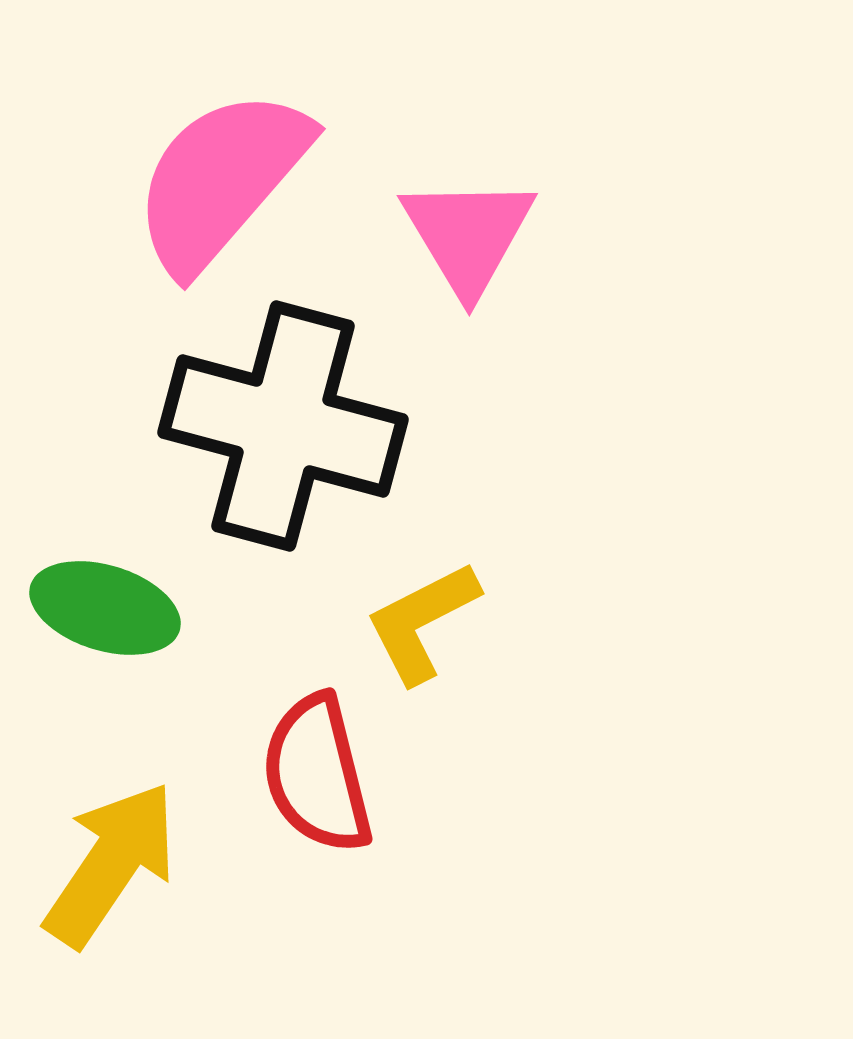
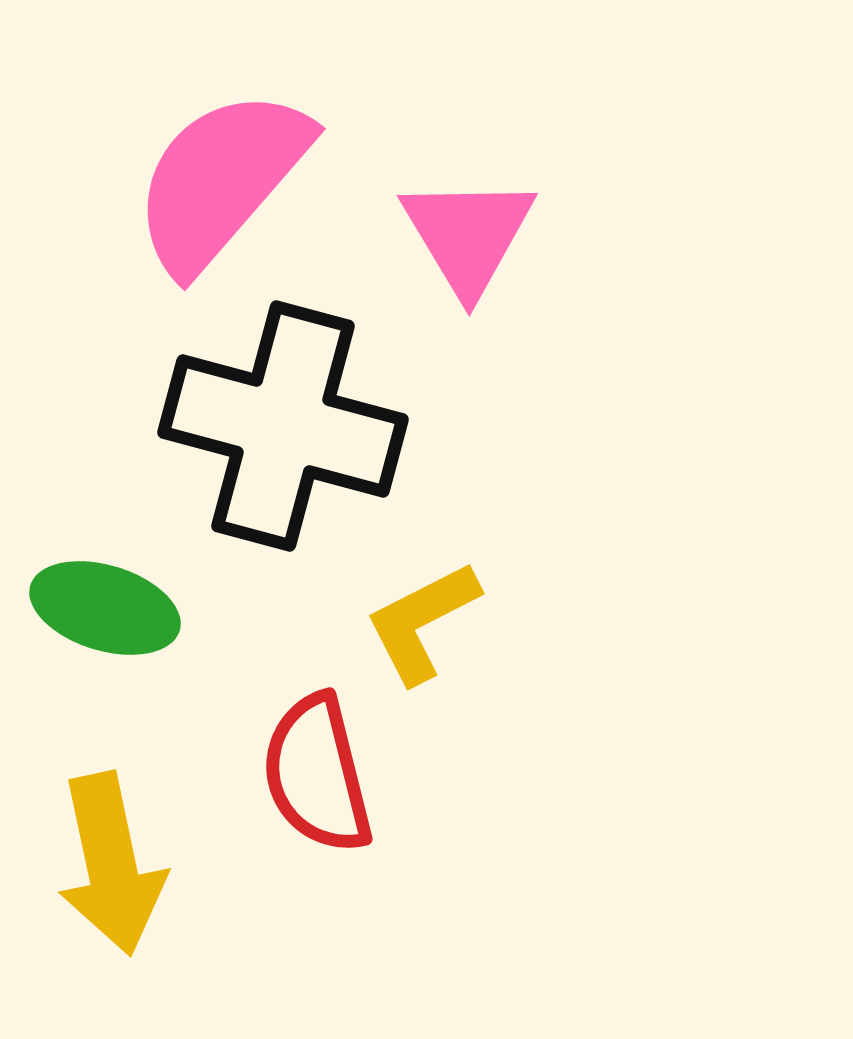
yellow arrow: rotated 134 degrees clockwise
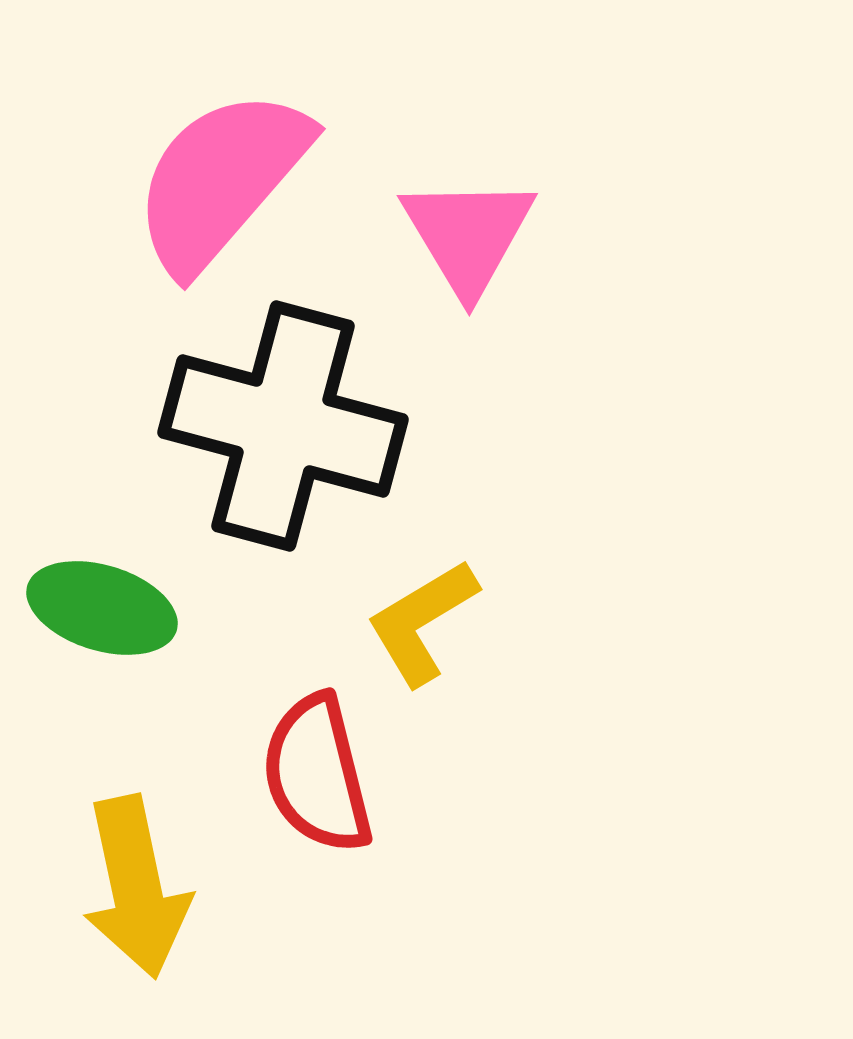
green ellipse: moved 3 px left
yellow L-shape: rotated 4 degrees counterclockwise
yellow arrow: moved 25 px right, 23 px down
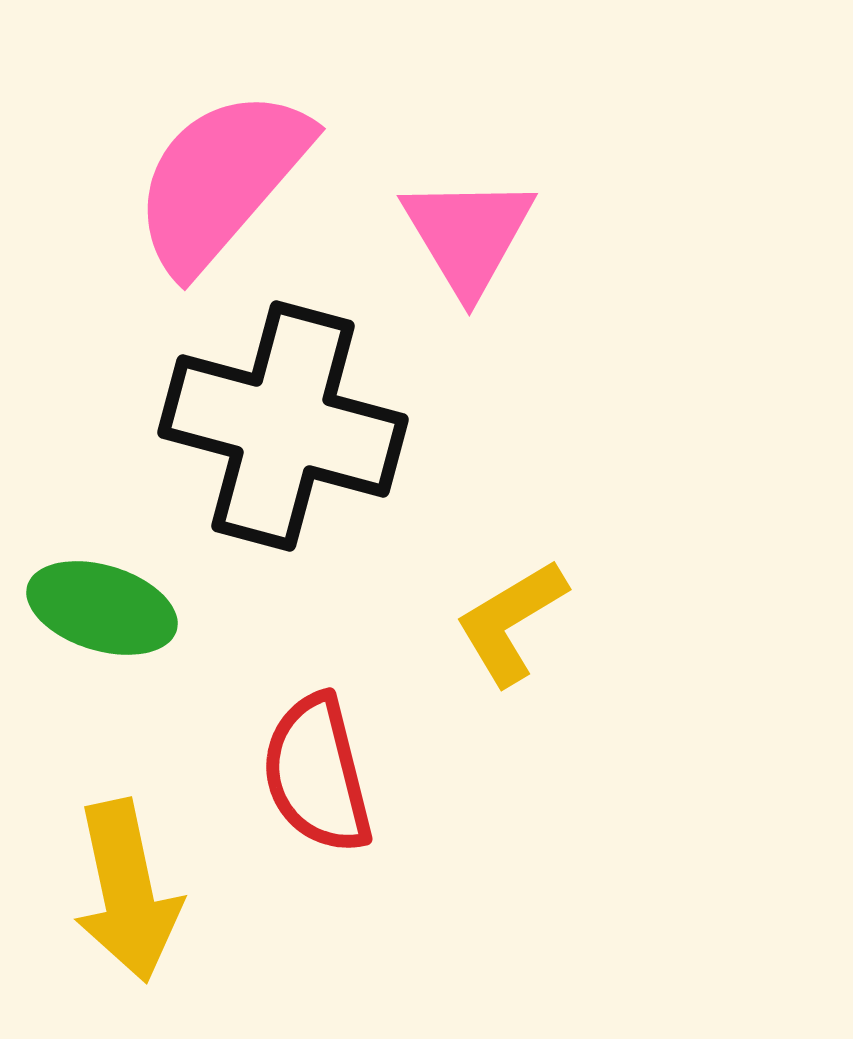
yellow L-shape: moved 89 px right
yellow arrow: moved 9 px left, 4 px down
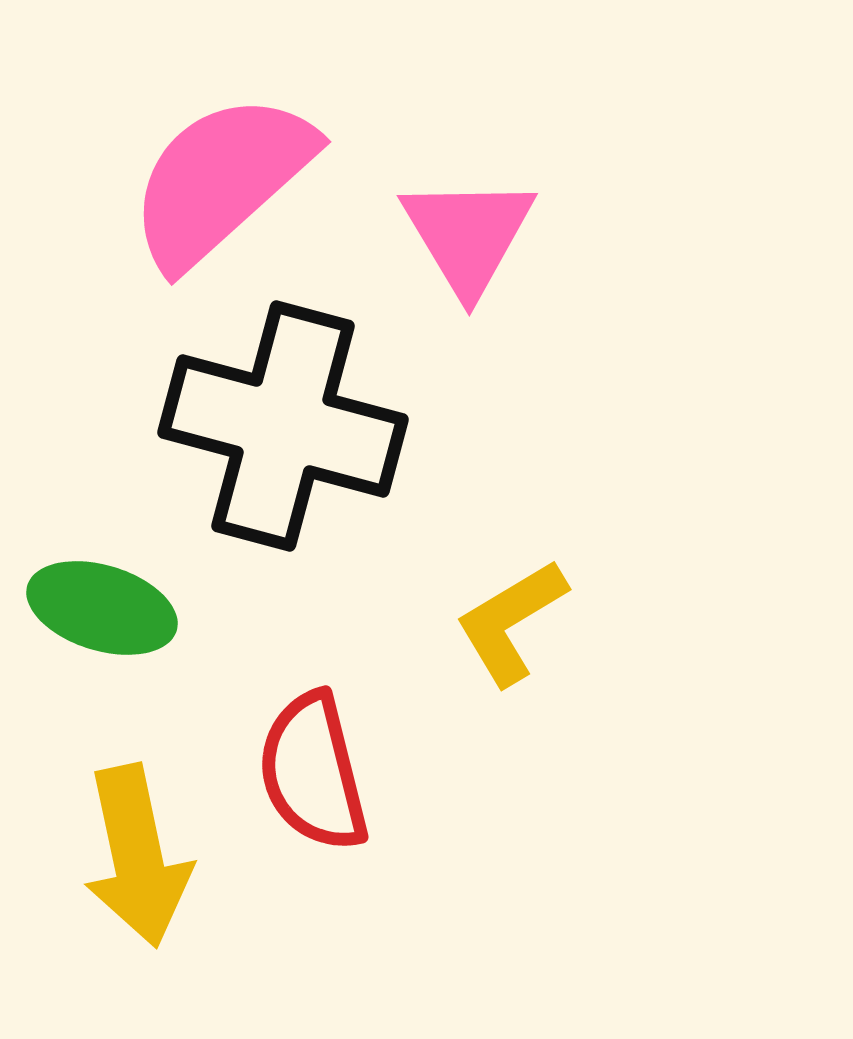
pink semicircle: rotated 7 degrees clockwise
red semicircle: moved 4 px left, 2 px up
yellow arrow: moved 10 px right, 35 px up
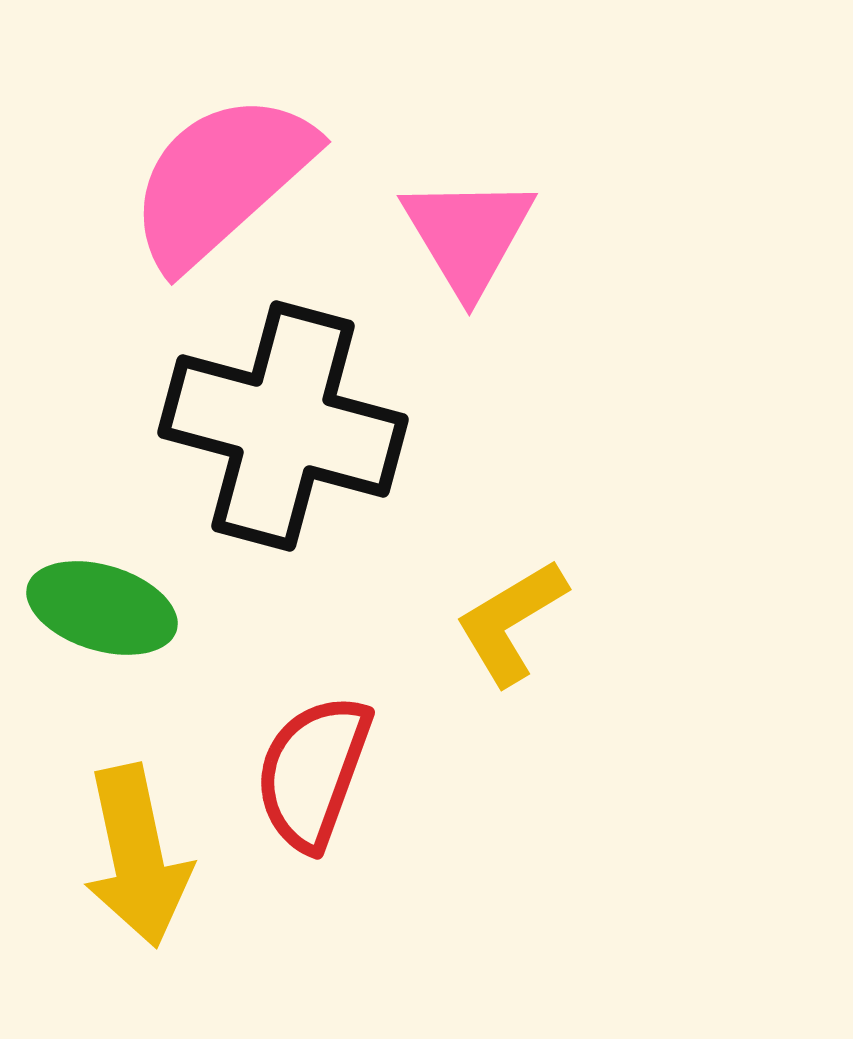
red semicircle: rotated 34 degrees clockwise
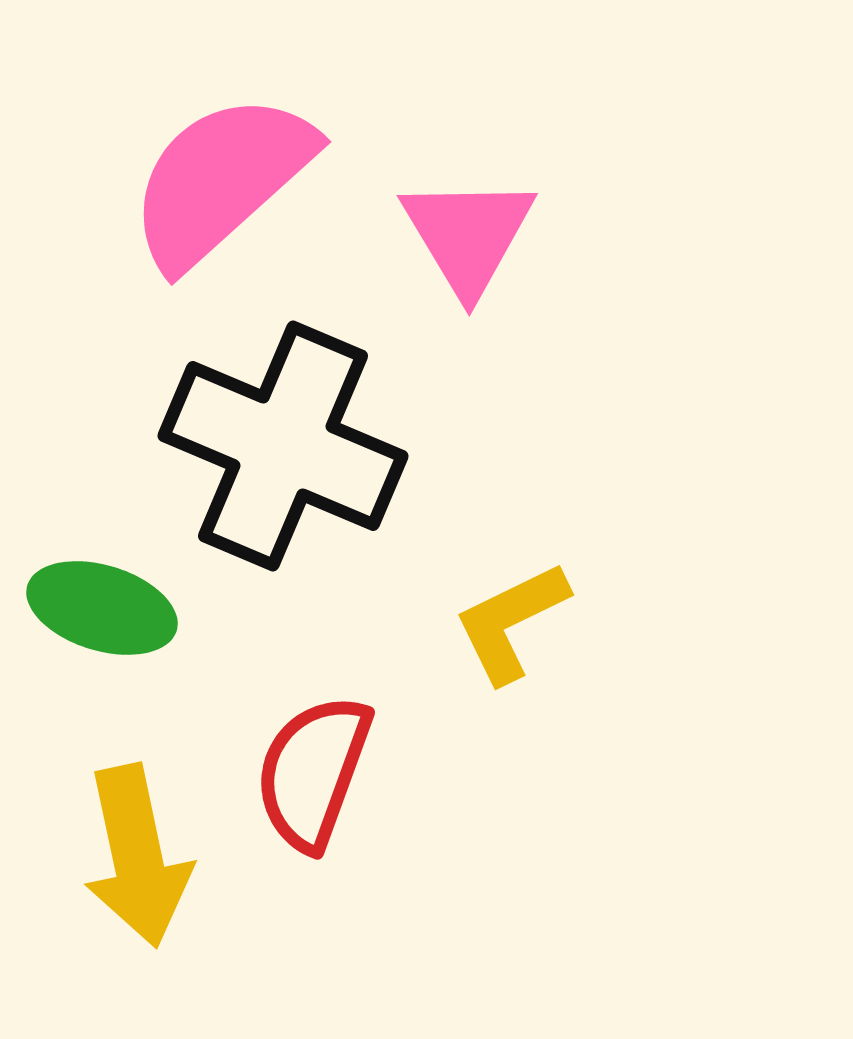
black cross: moved 20 px down; rotated 8 degrees clockwise
yellow L-shape: rotated 5 degrees clockwise
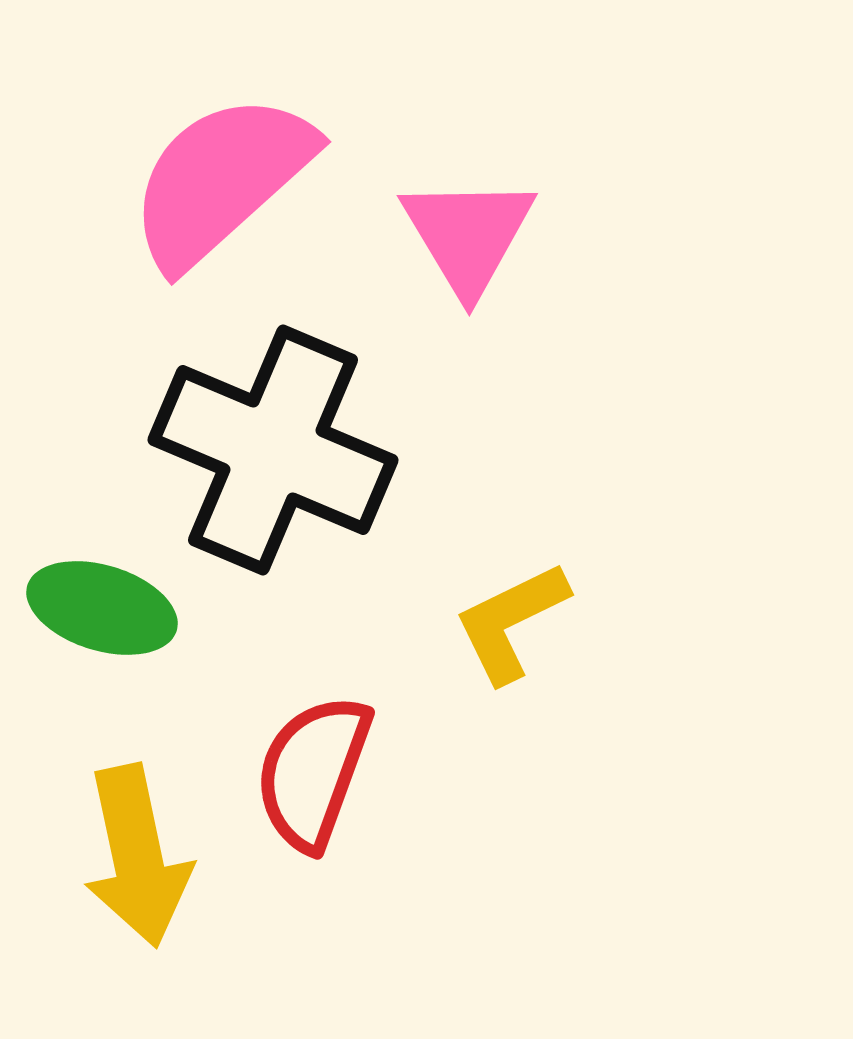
black cross: moved 10 px left, 4 px down
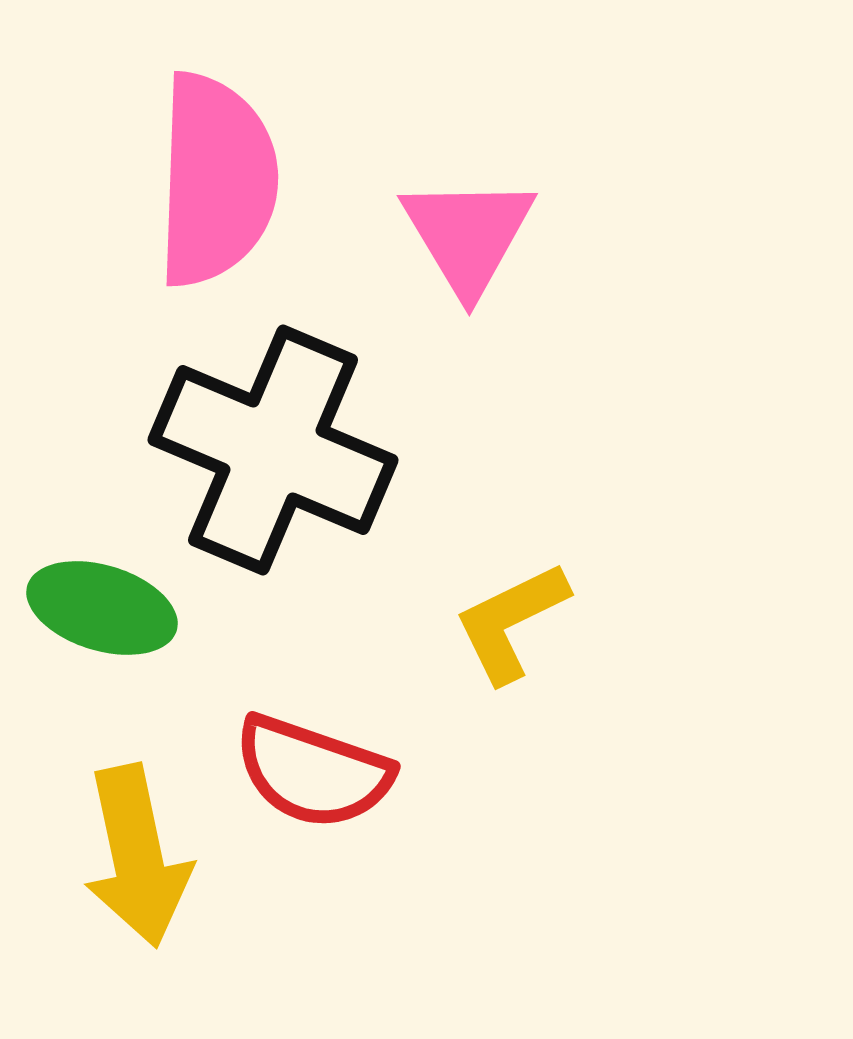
pink semicircle: moved 5 px left; rotated 134 degrees clockwise
red semicircle: rotated 91 degrees counterclockwise
